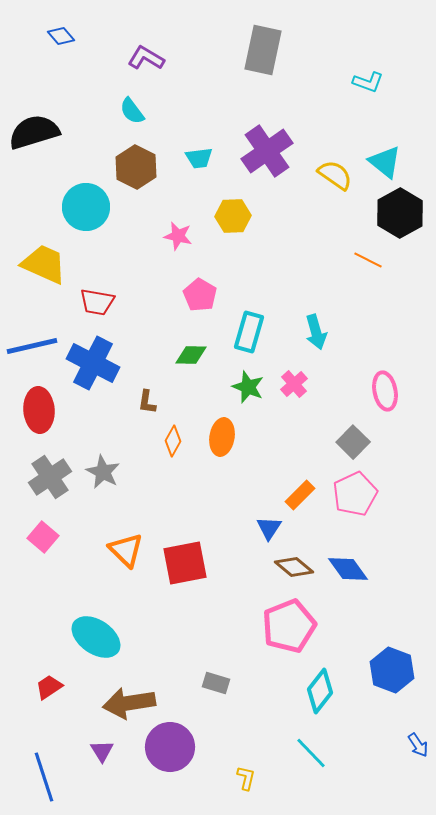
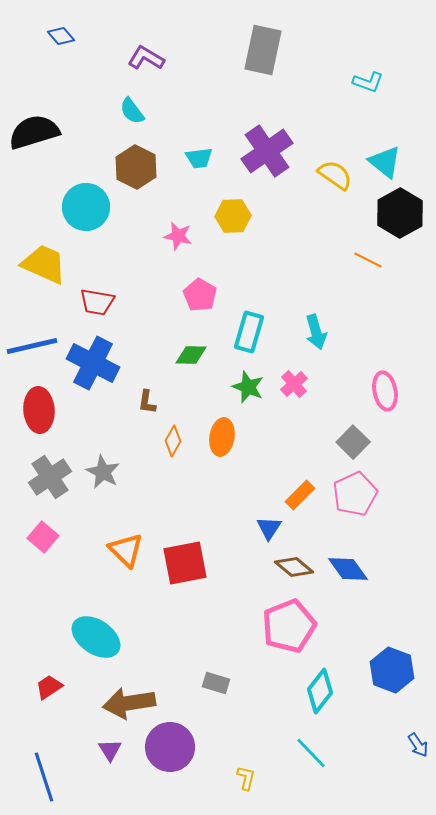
purple triangle at (102, 751): moved 8 px right, 1 px up
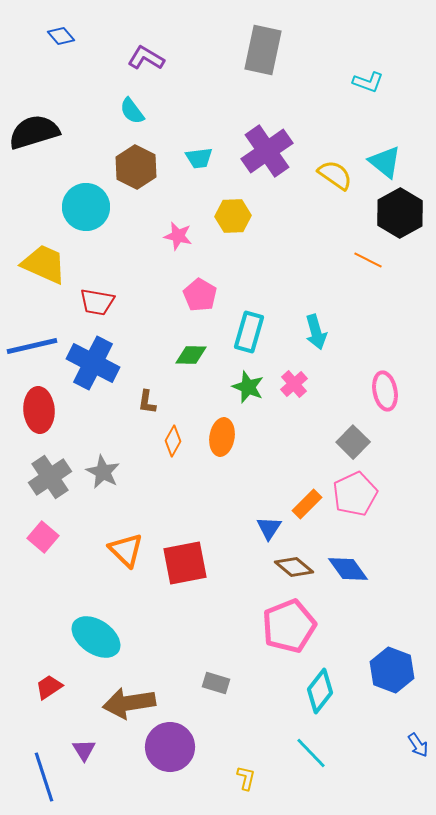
orange rectangle at (300, 495): moved 7 px right, 9 px down
purple triangle at (110, 750): moved 26 px left
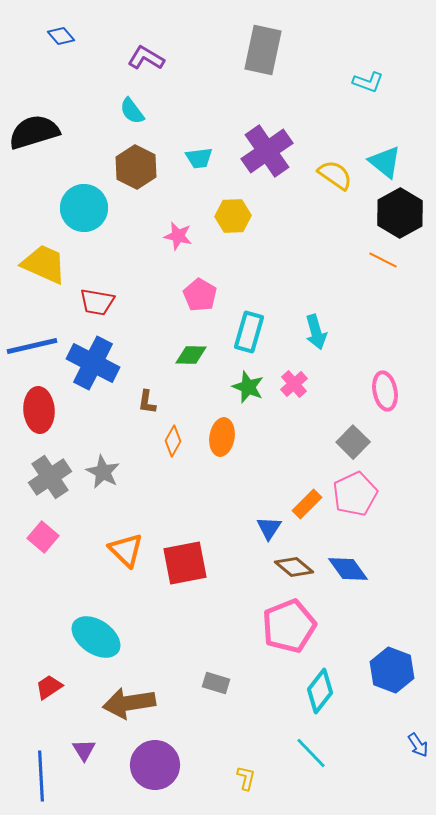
cyan circle at (86, 207): moved 2 px left, 1 px down
orange line at (368, 260): moved 15 px right
purple circle at (170, 747): moved 15 px left, 18 px down
blue line at (44, 777): moved 3 px left, 1 px up; rotated 15 degrees clockwise
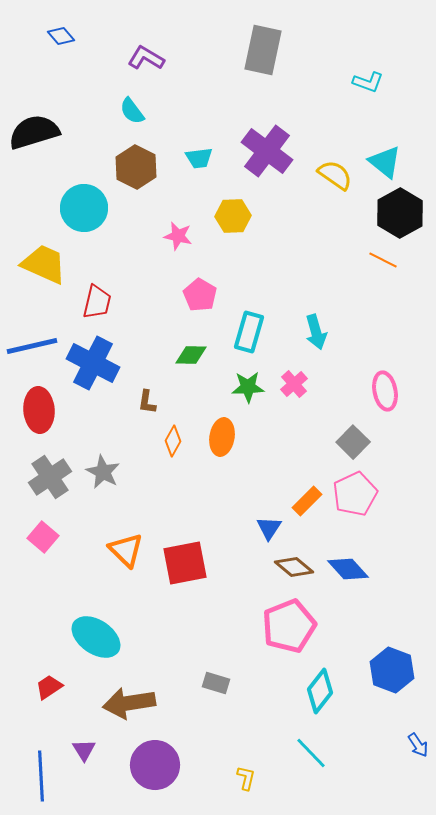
purple cross at (267, 151): rotated 18 degrees counterclockwise
red trapezoid at (97, 302): rotated 87 degrees counterclockwise
green star at (248, 387): rotated 24 degrees counterclockwise
orange rectangle at (307, 504): moved 3 px up
blue diamond at (348, 569): rotated 6 degrees counterclockwise
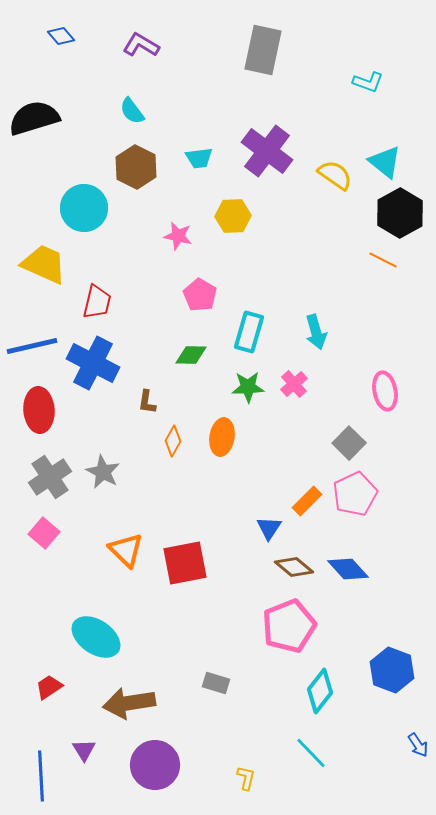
purple L-shape at (146, 58): moved 5 px left, 13 px up
black semicircle at (34, 132): moved 14 px up
gray square at (353, 442): moved 4 px left, 1 px down
pink square at (43, 537): moved 1 px right, 4 px up
